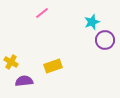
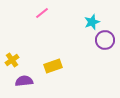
yellow cross: moved 1 px right, 2 px up; rotated 24 degrees clockwise
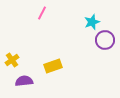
pink line: rotated 24 degrees counterclockwise
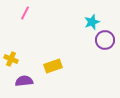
pink line: moved 17 px left
yellow cross: moved 1 px left, 1 px up; rotated 32 degrees counterclockwise
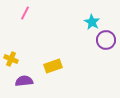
cyan star: rotated 21 degrees counterclockwise
purple circle: moved 1 px right
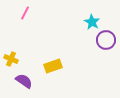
purple semicircle: rotated 42 degrees clockwise
